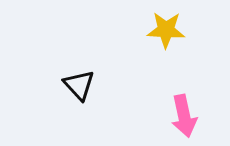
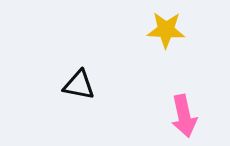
black triangle: rotated 36 degrees counterclockwise
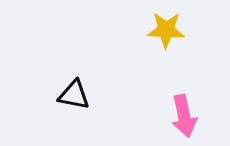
black triangle: moved 5 px left, 10 px down
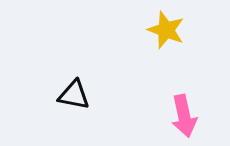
yellow star: rotated 18 degrees clockwise
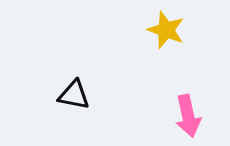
pink arrow: moved 4 px right
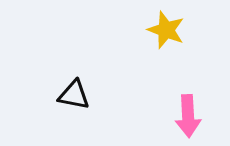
pink arrow: rotated 9 degrees clockwise
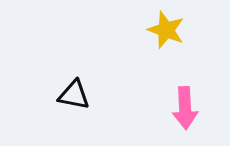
pink arrow: moved 3 px left, 8 px up
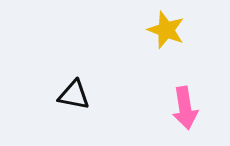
pink arrow: rotated 6 degrees counterclockwise
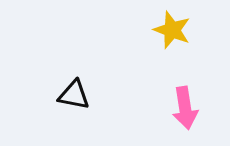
yellow star: moved 6 px right
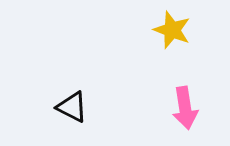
black triangle: moved 2 px left, 12 px down; rotated 16 degrees clockwise
